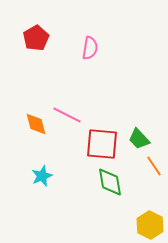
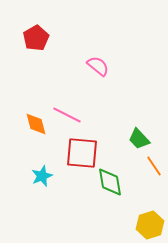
pink semicircle: moved 8 px right, 18 px down; rotated 60 degrees counterclockwise
red square: moved 20 px left, 9 px down
yellow hexagon: rotated 16 degrees clockwise
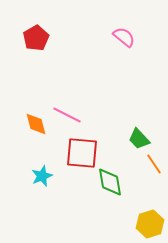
pink semicircle: moved 26 px right, 29 px up
orange line: moved 2 px up
yellow hexagon: moved 1 px up
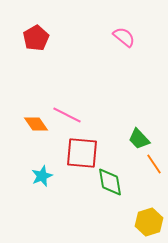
orange diamond: rotated 20 degrees counterclockwise
yellow hexagon: moved 1 px left, 2 px up
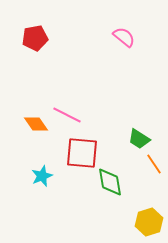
red pentagon: moved 1 px left; rotated 20 degrees clockwise
green trapezoid: rotated 15 degrees counterclockwise
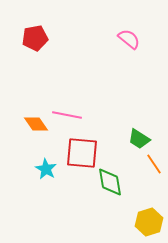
pink semicircle: moved 5 px right, 2 px down
pink line: rotated 16 degrees counterclockwise
cyan star: moved 4 px right, 7 px up; rotated 20 degrees counterclockwise
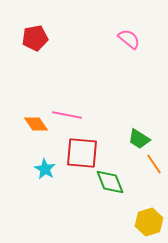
cyan star: moved 1 px left
green diamond: rotated 12 degrees counterclockwise
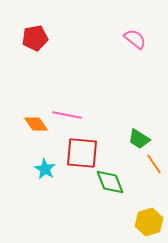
pink semicircle: moved 6 px right
